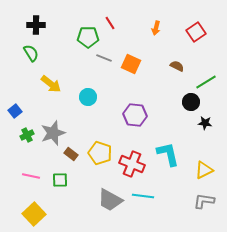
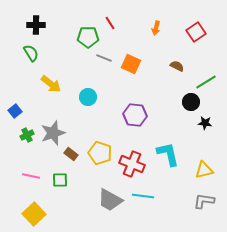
yellow triangle: rotated 12 degrees clockwise
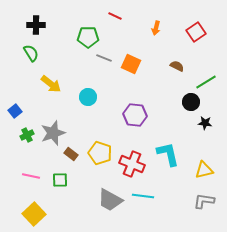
red line: moved 5 px right, 7 px up; rotated 32 degrees counterclockwise
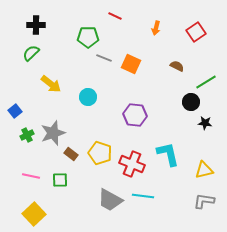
green semicircle: rotated 102 degrees counterclockwise
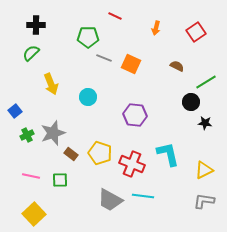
yellow arrow: rotated 30 degrees clockwise
yellow triangle: rotated 12 degrees counterclockwise
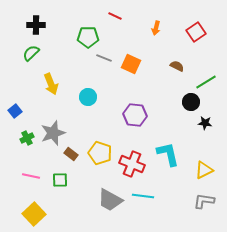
green cross: moved 3 px down
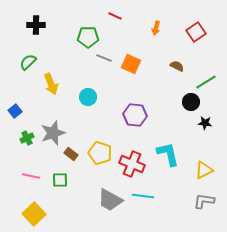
green semicircle: moved 3 px left, 9 px down
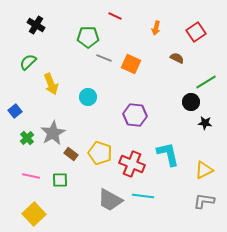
black cross: rotated 30 degrees clockwise
brown semicircle: moved 8 px up
gray star: rotated 10 degrees counterclockwise
green cross: rotated 16 degrees counterclockwise
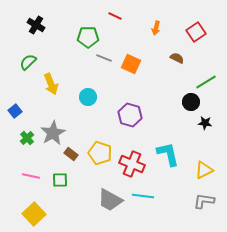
purple hexagon: moved 5 px left; rotated 10 degrees clockwise
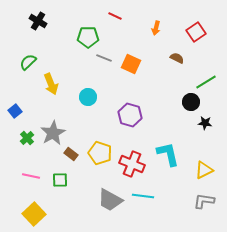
black cross: moved 2 px right, 4 px up
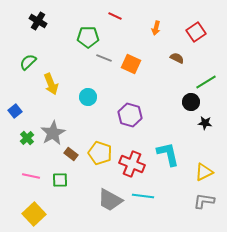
yellow triangle: moved 2 px down
